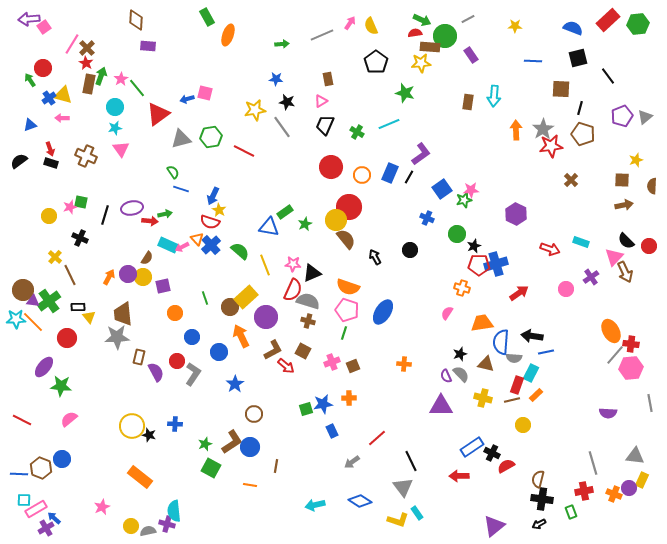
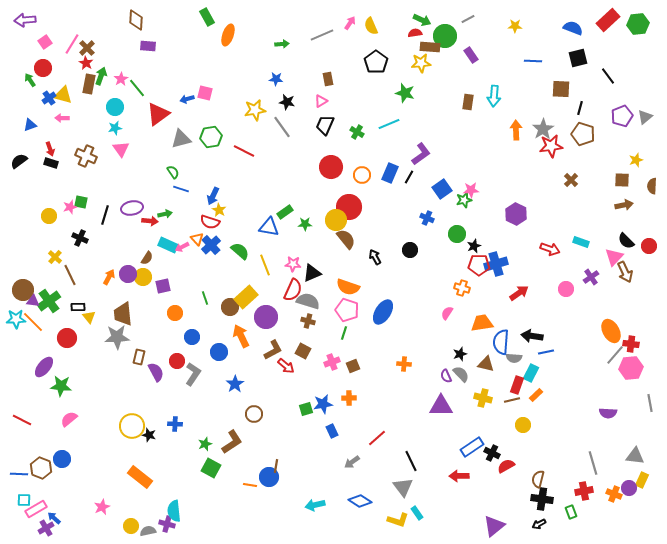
purple arrow at (29, 19): moved 4 px left, 1 px down
pink square at (44, 27): moved 1 px right, 15 px down
green star at (305, 224): rotated 24 degrees clockwise
blue circle at (250, 447): moved 19 px right, 30 px down
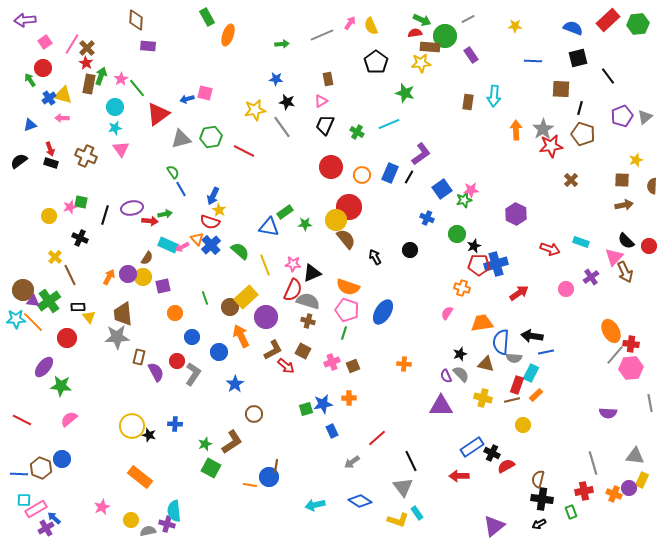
blue line at (181, 189): rotated 42 degrees clockwise
yellow circle at (131, 526): moved 6 px up
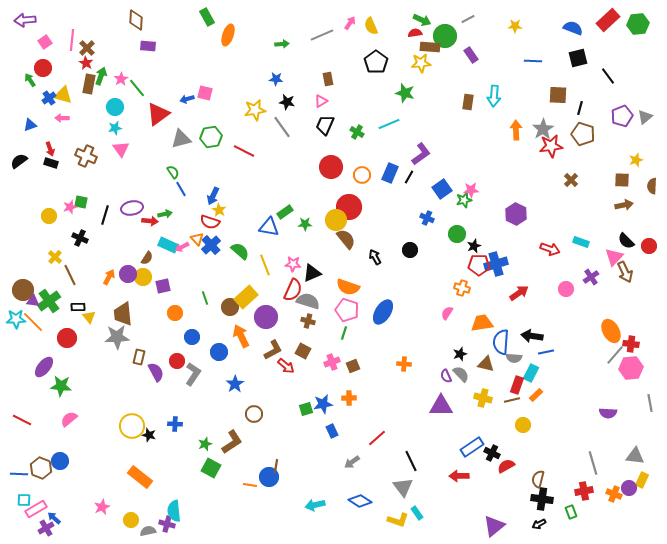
pink line at (72, 44): moved 4 px up; rotated 25 degrees counterclockwise
brown square at (561, 89): moved 3 px left, 6 px down
blue circle at (62, 459): moved 2 px left, 2 px down
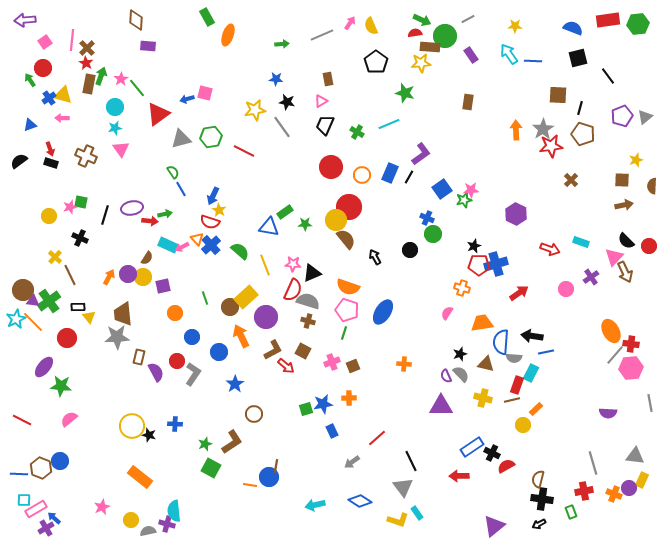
red rectangle at (608, 20): rotated 35 degrees clockwise
cyan arrow at (494, 96): moved 15 px right, 42 px up; rotated 140 degrees clockwise
green circle at (457, 234): moved 24 px left
cyan star at (16, 319): rotated 24 degrees counterclockwise
orange rectangle at (536, 395): moved 14 px down
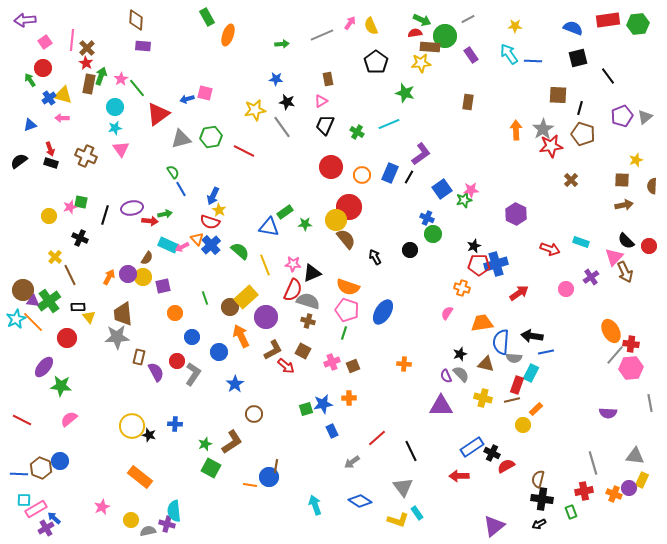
purple rectangle at (148, 46): moved 5 px left
black line at (411, 461): moved 10 px up
cyan arrow at (315, 505): rotated 84 degrees clockwise
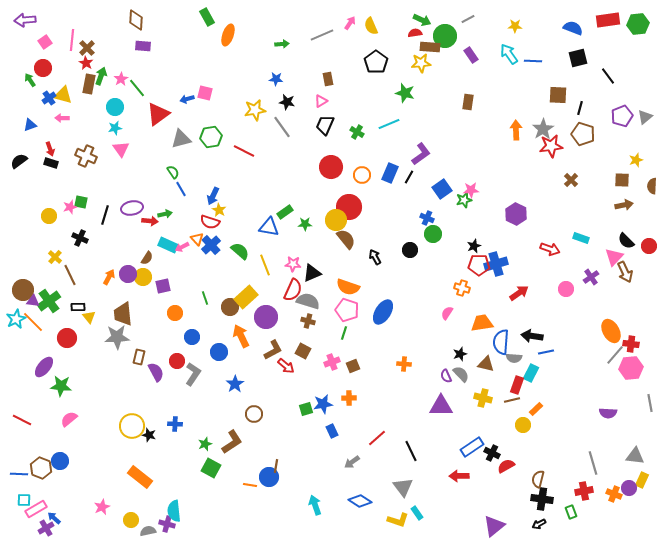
cyan rectangle at (581, 242): moved 4 px up
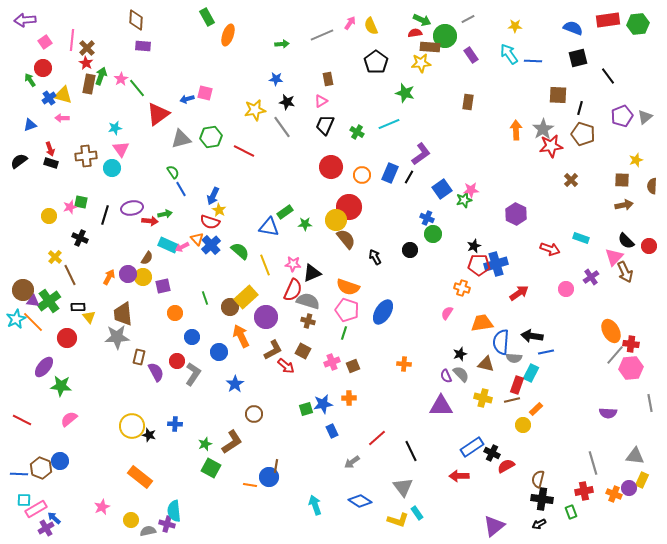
cyan circle at (115, 107): moved 3 px left, 61 px down
brown cross at (86, 156): rotated 30 degrees counterclockwise
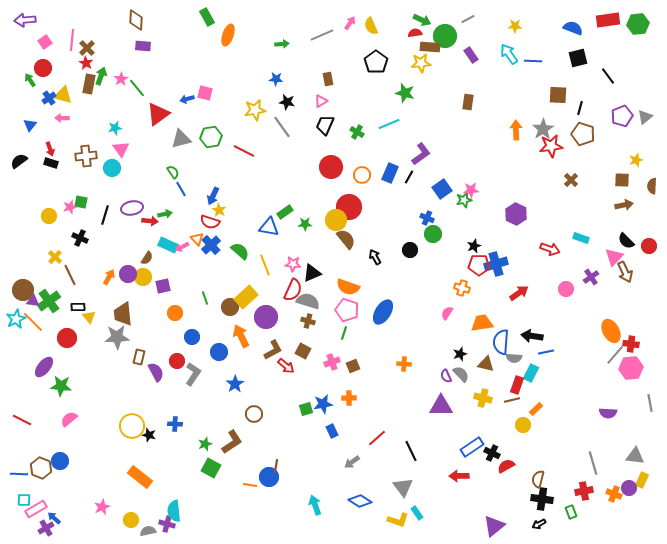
blue triangle at (30, 125): rotated 32 degrees counterclockwise
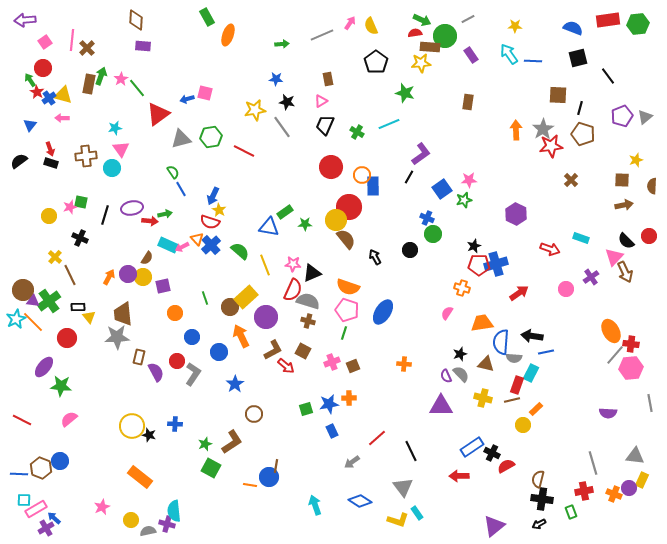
red star at (86, 63): moved 49 px left, 29 px down
blue rectangle at (390, 173): moved 17 px left, 13 px down; rotated 24 degrees counterclockwise
pink star at (471, 190): moved 2 px left, 10 px up
red circle at (649, 246): moved 10 px up
blue star at (323, 404): moved 6 px right
